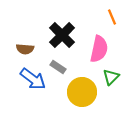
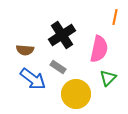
orange line: moved 3 px right; rotated 35 degrees clockwise
black cross: rotated 12 degrees clockwise
brown semicircle: moved 1 px down
green triangle: moved 3 px left, 1 px down
yellow circle: moved 6 px left, 2 px down
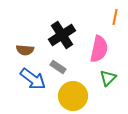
yellow circle: moved 3 px left, 2 px down
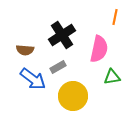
gray rectangle: rotated 63 degrees counterclockwise
green triangle: moved 4 px right, 1 px up; rotated 36 degrees clockwise
